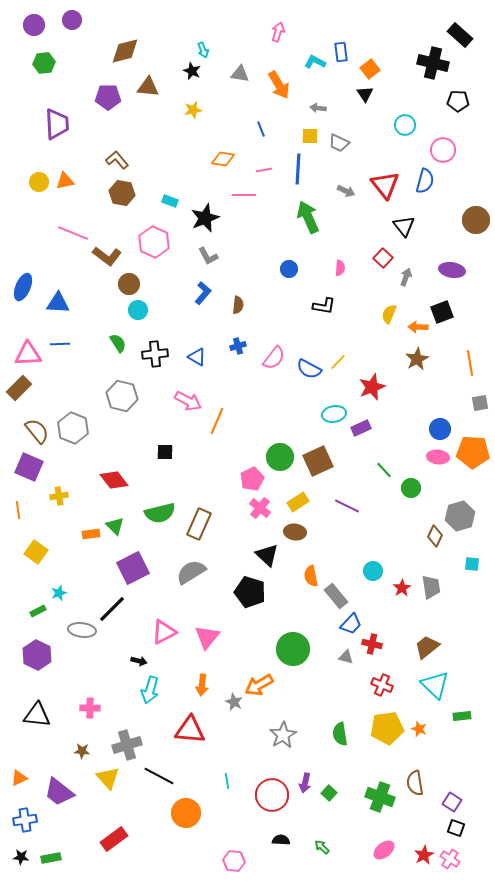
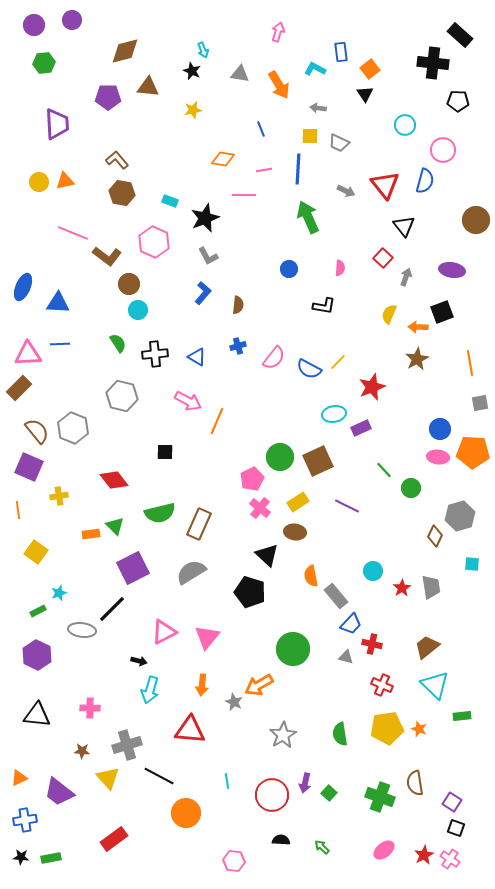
cyan L-shape at (315, 62): moved 7 px down
black cross at (433, 63): rotated 8 degrees counterclockwise
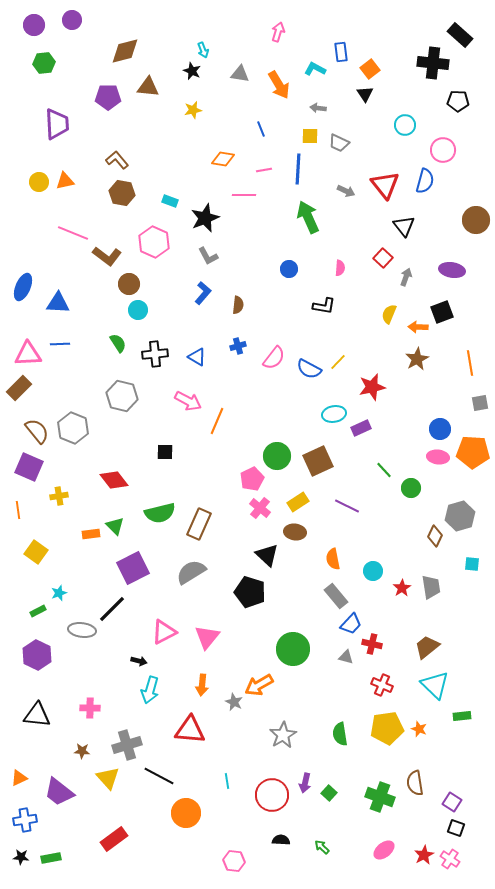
red star at (372, 387): rotated 8 degrees clockwise
green circle at (280, 457): moved 3 px left, 1 px up
orange semicircle at (311, 576): moved 22 px right, 17 px up
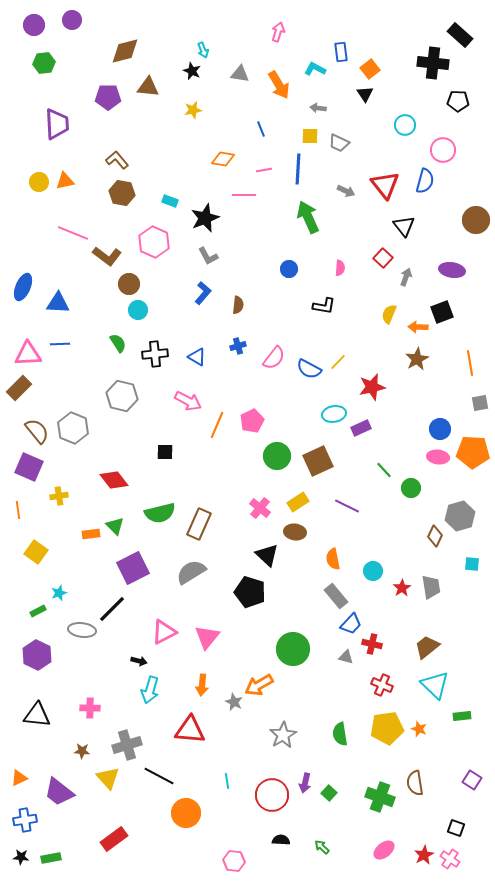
orange line at (217, 421): moved 4 px down
pink pentagon at (252, 479): moved 58 px up
purple square at (452, 802): moved 20 px right, 22 px up
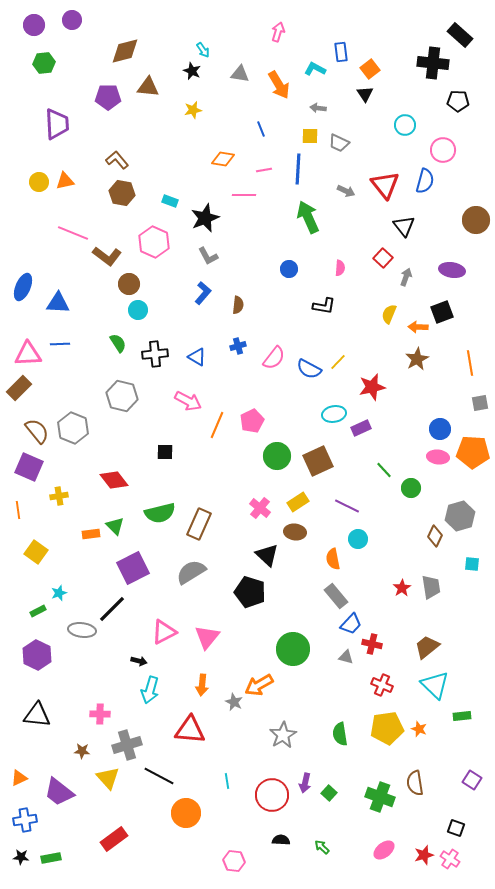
cyan arrow at (203, 50): rotated 14 degrees counterclockwise
cyan circle at (373, 571): moved 15 px left, 32 px up
pink cross at (90, 708): moved 10 px right, 6 px down
red star at (424, 855): rotated 12 degrees clockwise
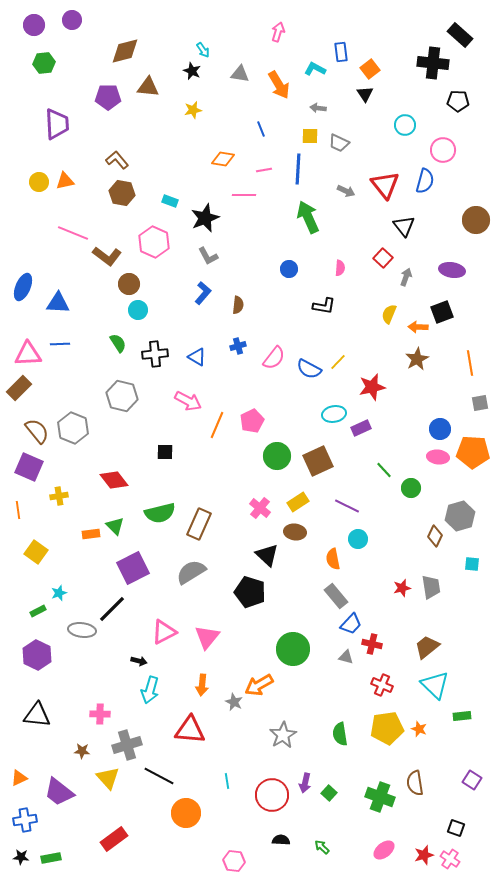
red star at (402, 588): rotated 18 degrees clockwise
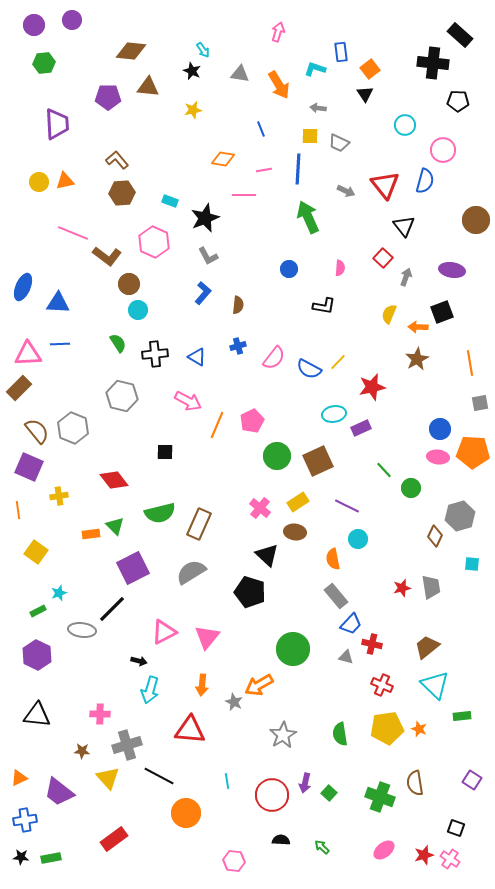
brown diamond at (125, 51): moved 6 px right; rotated 20 degrees clockwise
cyan L-shape at (315, 69): rotated 10 degrees counterclockwise
brown hexagon at (122, 193): rotated 15 degrees counterclockwise
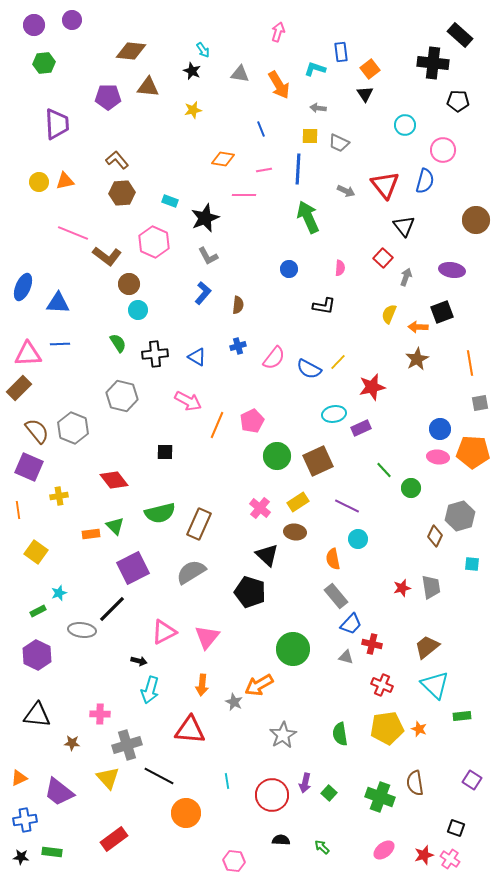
brown star at (82, 751): moved 10 px left, 8 px up
green rectangle at (51, 858): moved 1 px right, 6 px up; rotated 18 degrees clockwise
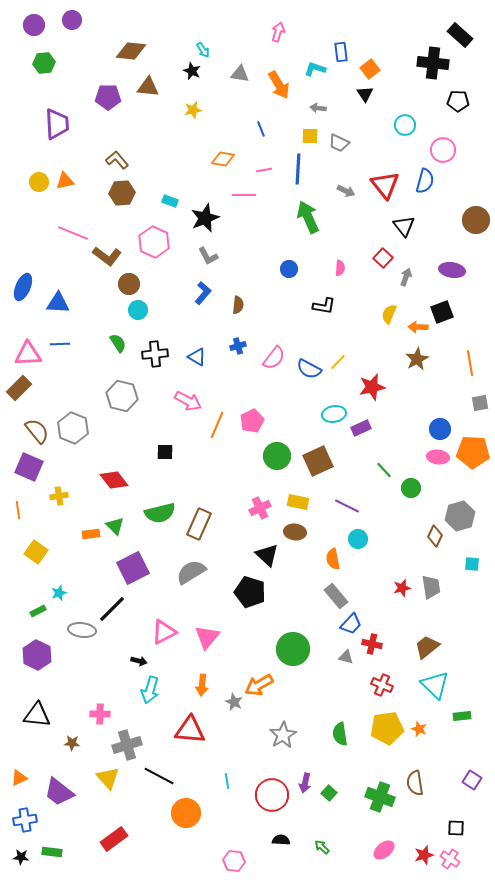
yellow rectangle at (298, 502): rotated 45 degrees clockwise
pink cross at (260, 508): rotated 25 degrees clockwise
black square at (456, 828): rotated 18 degrees counterclockwise
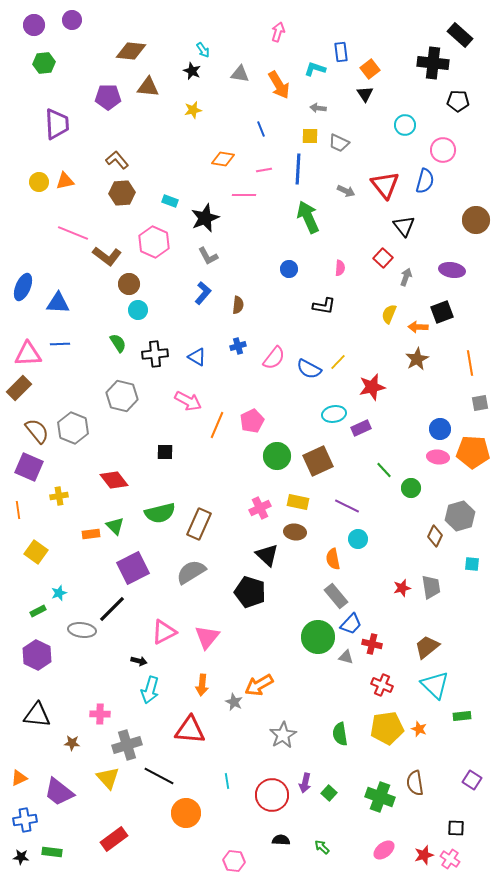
green circle at (293, 649): moved 25 px right, 12 px up
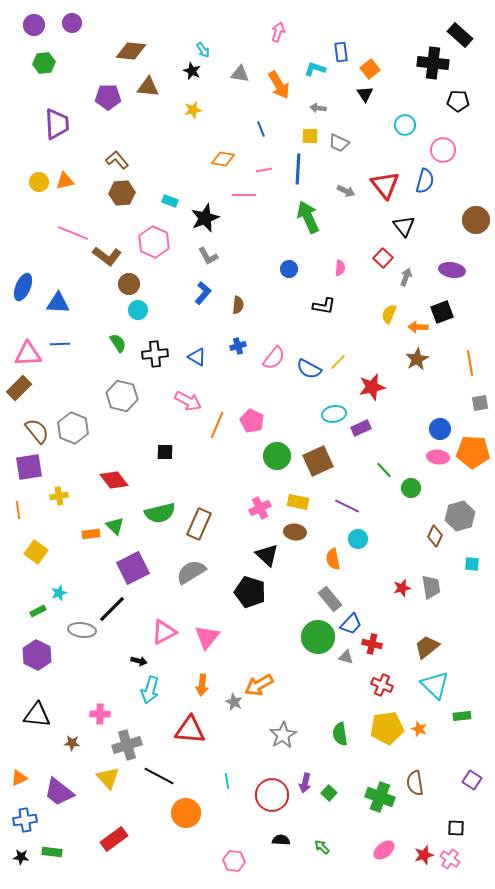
purple circle at (72, 20): moved 3 px down
pink pentagon at (252, 421): rotated 20 degrees counterclockwise
purple square at (29, 467): rotated 32 degrees counterclockwise
gray rectangle at (336, 596): moved 6 px left, 3 px down
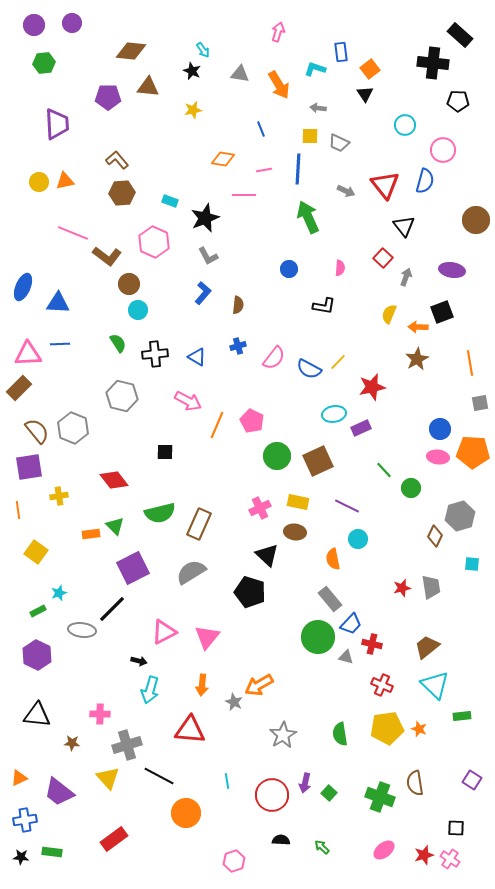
pink hexagon at (234, 861): rotated 25 degrees counterclockwise
